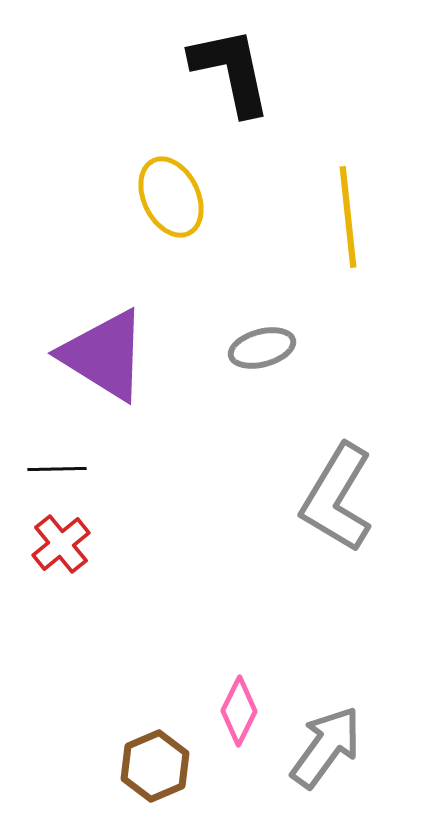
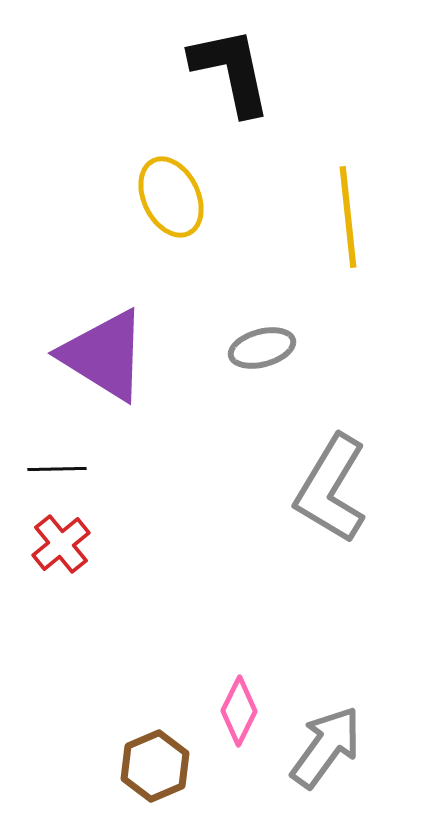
gray L-shape: moved 6 px left, 9 px up
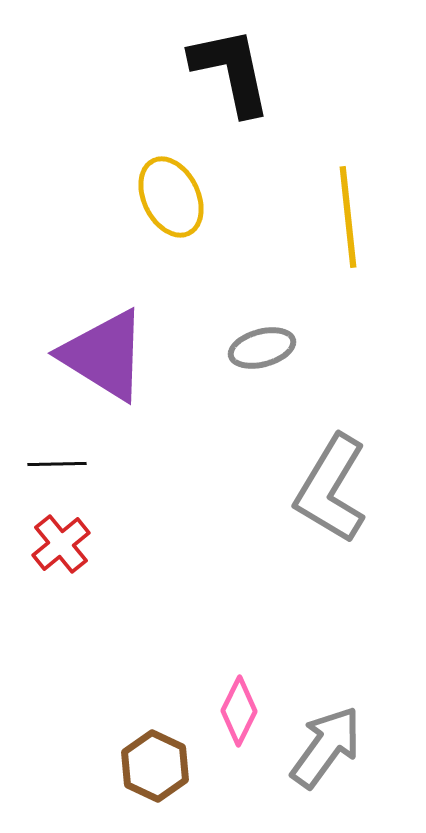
black line: moved 5 px up
brown hexagon: rotated 12 degrees counterclockwise
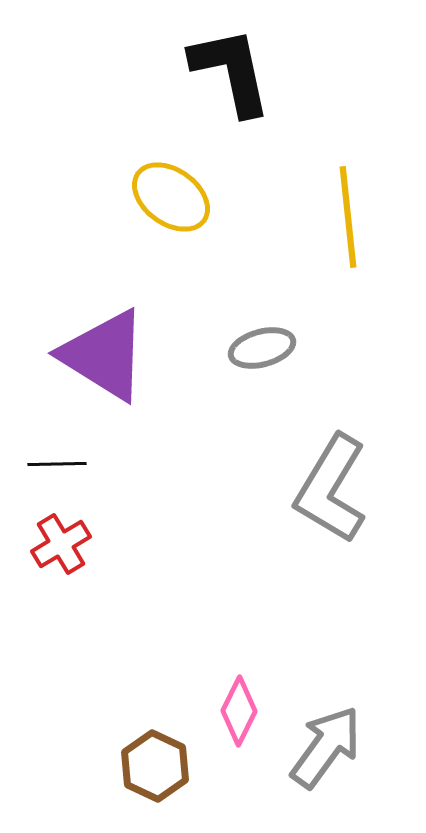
yellow ellipse: rotated 28 degrees counterclockwise
red cross: rotated 8 degrees clockwise
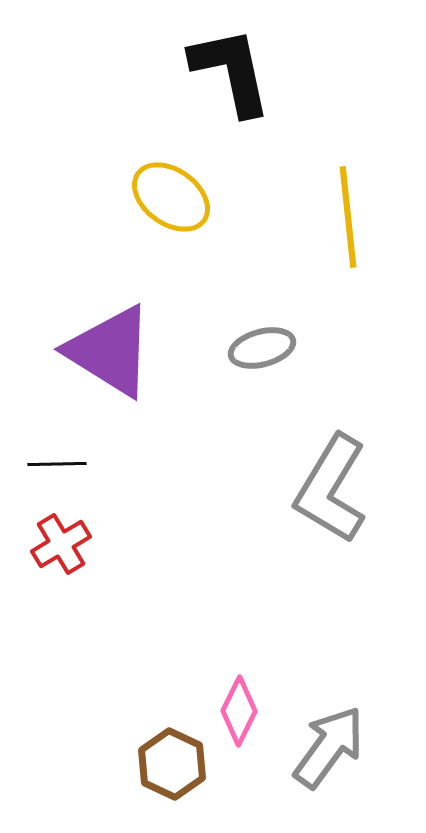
purple triangle: moved 6 px right, 4 px up
gray arrow: moved 3 px right
brown hexagon: moved 17 px right, 2 px up
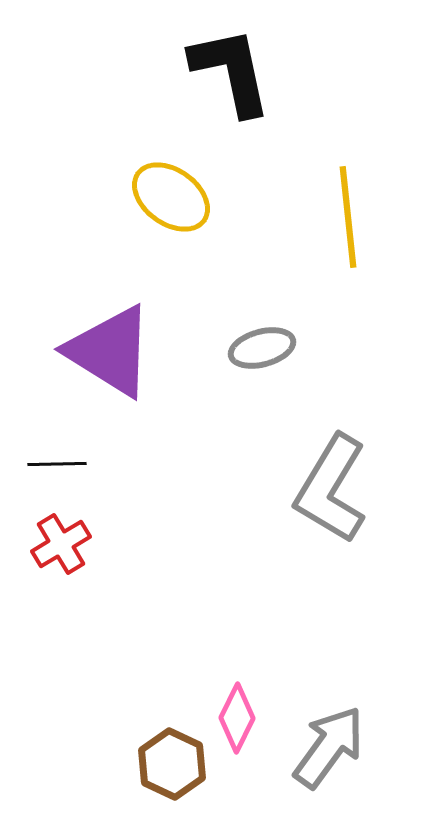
pink diamond: moved 2 px left, 7 px down
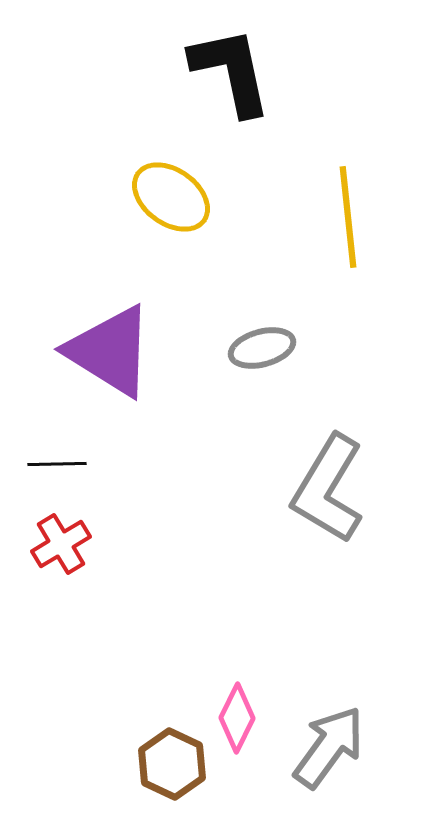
gray L-shape: moved 3 px left
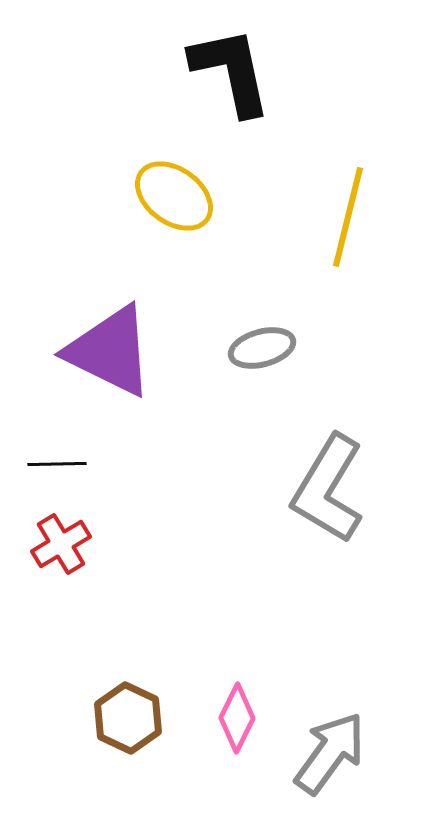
yellow ellipse: moved 3 px right, 1 px up
yellow line: rotated 20 degrees clockwise
purple triangle: rotated 6 degrees counterclockwise
gray arrow: moved 1 px right, 6 px down
brown hexagon: moved 44 px left, 46 px up
